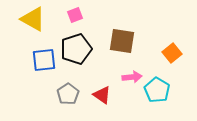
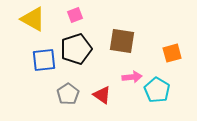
orange square: rotated 24 degrees clockwise
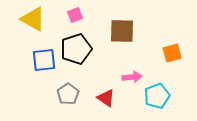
brown square: moved 10 px up; rotated 8 degrees counterclockwise
cyan pentagon: moved 6 px down; rotated 20 degrees clockwise
red triangle: moved 4 px right, 3 px down
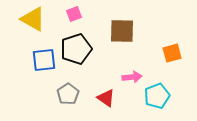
pink square: moved 1 px left, 1 px up
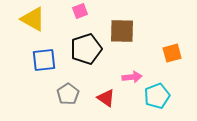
pink square: moved 6 px right, 3 px up
black pentagon: moved 10 px right
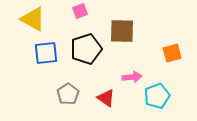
blue square: moved 2 px right, 7 px up
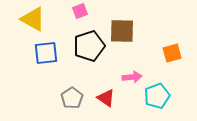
black pentagon: moved 3 px right, 3 px up
gray pentagon: moved 4 px right, 4 px down
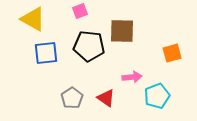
black pentagon: rotated 24 degrees clockwise
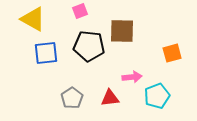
red triangle: moved 4 px right; rotated 42 degrees counterclockwise
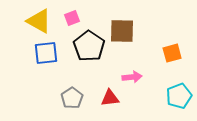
pink square: moved 8 px left, 7 px down
yellow triangle: moved 6 px right, 2 px down
black pentagon: rotated 28 degrees clockwise
cyan pentagon: moved 22 px right
